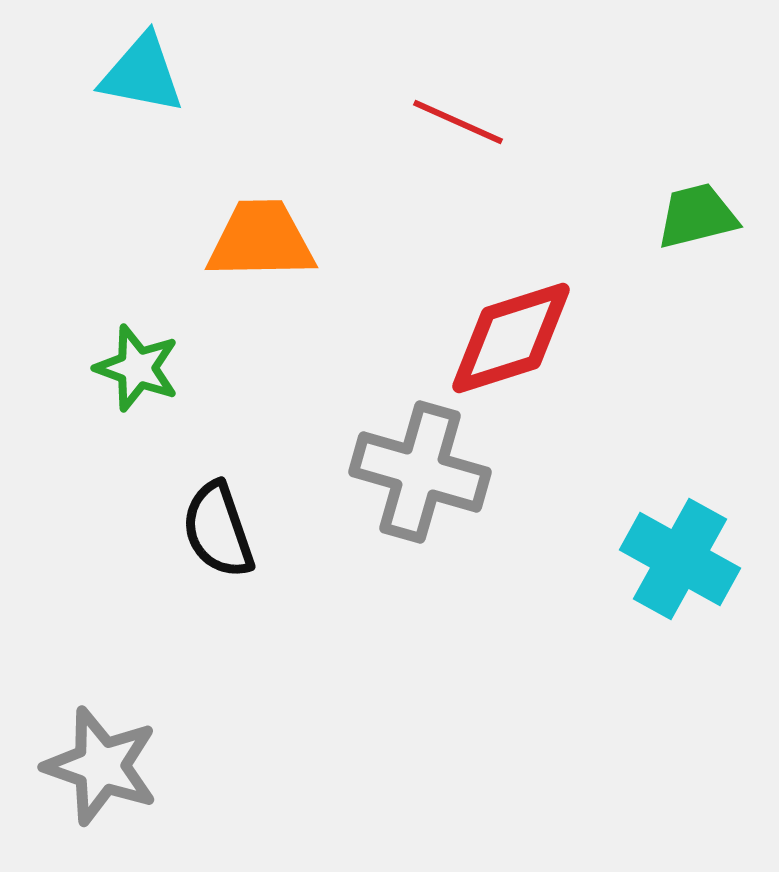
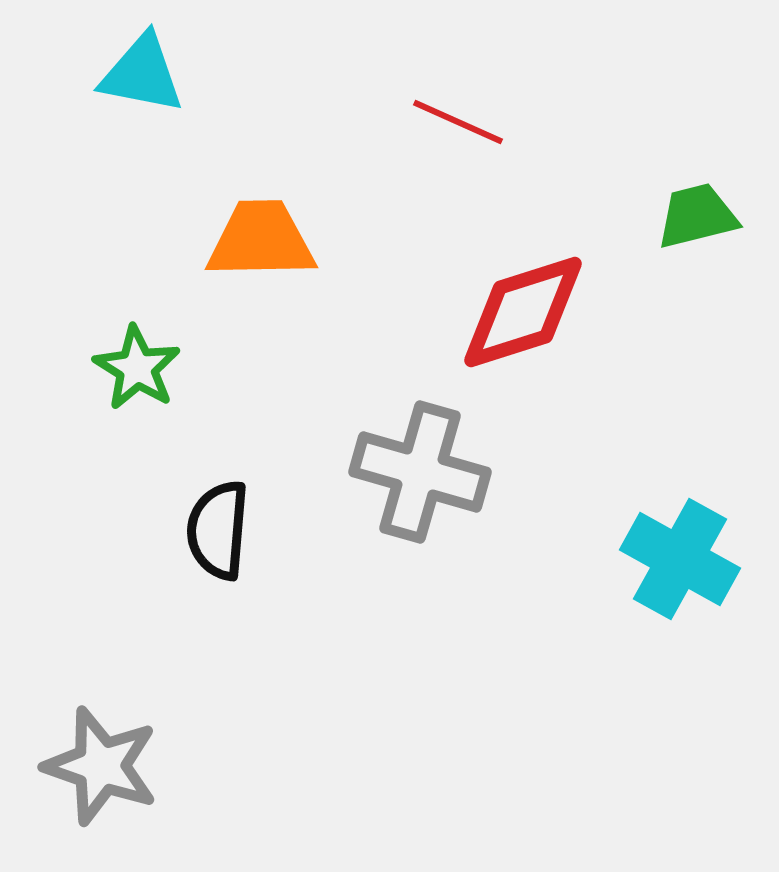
red diamond: moved 12 px right, 26 px up
green star: rotated 12 degrees clockwise
black semicircle: rotated 24 degrees clockwise
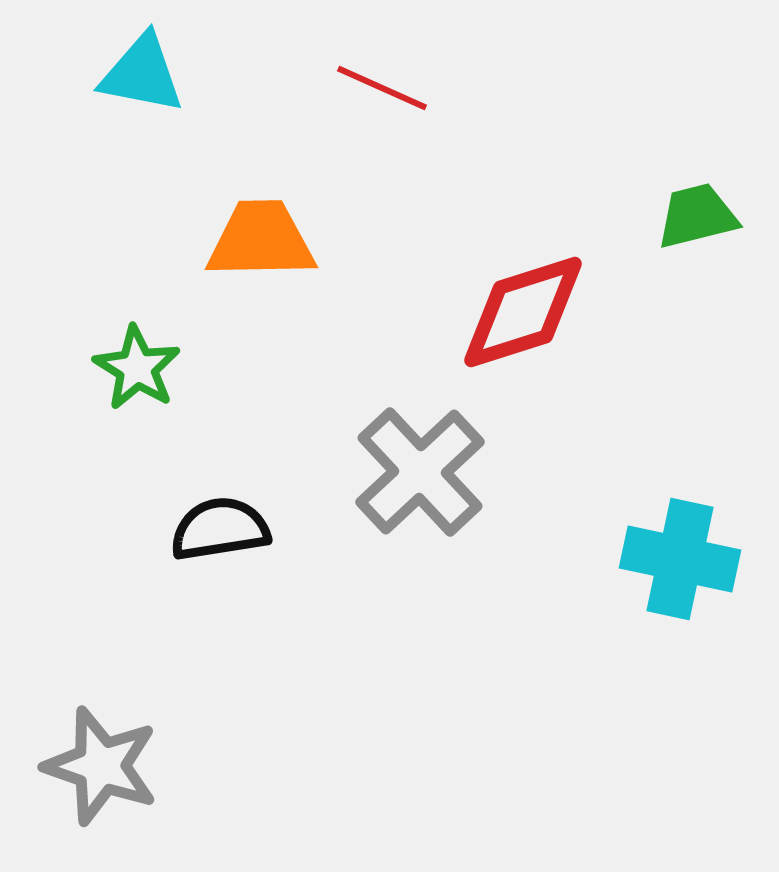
red line: moved 76 px left, 34 px up
gray cross: rotated 31 degrees clockwise
black semicircle: moved 2 px right, 1 px up; rotated 76 degrees clockwise
cyan cross: rotated 17 degrees counterclockwise
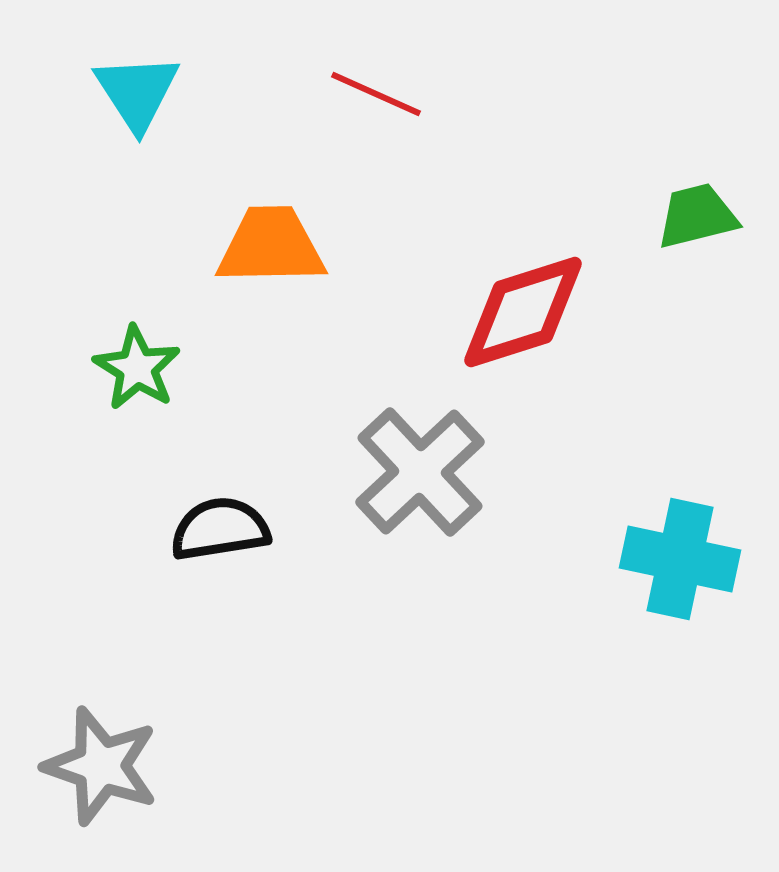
cyan triangle: moved 5 px left, 18 px down; rotated 46 degrees clockwise
red line: moved 6 px left, 6 px down
orange trapezoid: moved 10 px right, 6 px down
